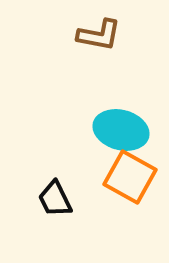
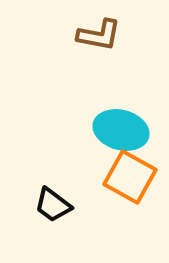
black trapezoid: moved 2 px left, 6 px down; rotated 27 degrees counterclockwise
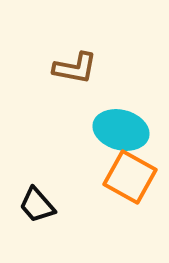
brown L-shape: moved 24 px left, 33 px down
black trapezoid: moved 16 px left; rotated 12 degrees clockwise
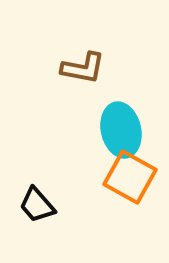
brown L-shape: moved 8 px right
cyan ellipse: rotated 62 degrees clockwise
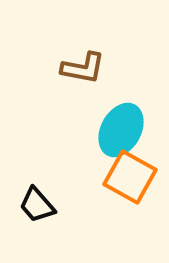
cyan ellipse: rotated 42 degrees clockwise
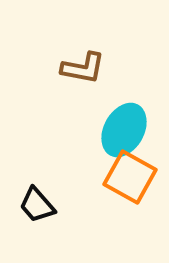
cyan ellipse: moved 3 px right
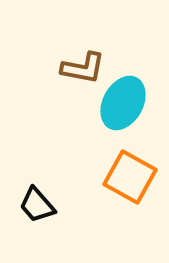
cyan ellipse: moved 1 px left, 27 px up
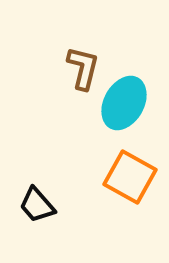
brown L-shape: rotated 87 degrees counterclockwise
cyan ellipse: moved 1 px right
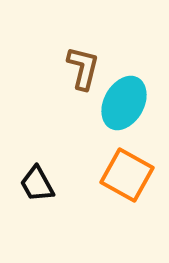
orange square: moved 3 px left, 2 px up
black trapezoid: moved 21 px up; rotated 12 degrees clockwise
